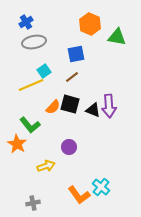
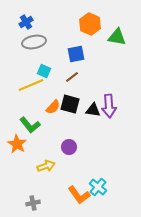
cyan square: rotated 32 degrees counterclockwise
black triangle: rotated 14 degrees counterclockwise
cyan cross: moved 3 px left
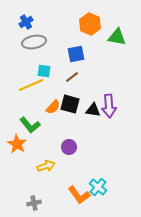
cyan square: rotated 16 degrees counterclockwise
gray cross: moved 1 px right
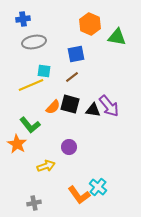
blue cross: moved 3 px left, 3 px up; rotated 24 degrees clockwise
purple arrow: rotated 35 degrees counterclockwise
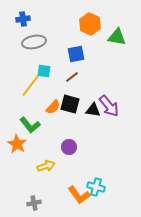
yellow line: rotated 30 degrees counterclockwise
cyan cross: moved 2 px left; rotated 24 degrees counterclockwise
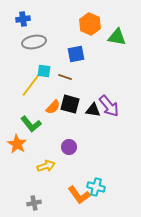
brown line: moved 7 px left; rotated 56 degrees clockwise
green L-shape: moved 1 px right, 1 px up
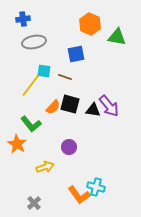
yellow arrow: moved 1 px left, 1 px down
gray cross: rotated 32 degrees counterclockwise
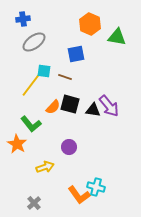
gray ellipse: rotated 25 degrees counterclockwise
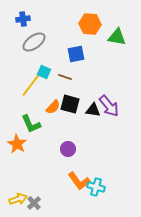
orange hexagon: rotated 20 degrees counterclockwise
cyan square: moved 1 px down; rotated 16 degrees clockwise
green L-shape: rotated 15 degrees clockwise
purple circle: moved 1 px left, 2 px down
yellow arrow: moved 27 px left, 32 px down
orange L-shape: moved 14 px up
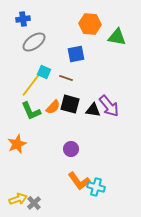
brown line: moved 1 px right, 1 px down
green L-shape: moved 13 px up
orange star: rotated 18 degrees clockwise
purple circle: moved 3 px right
